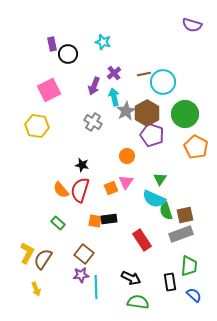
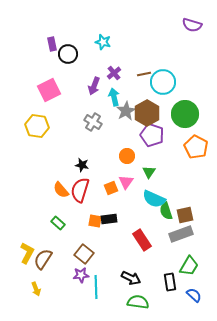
green triangle at (160, 179): moved 11 px left, 7 px up
green trapezoid at (189, 266): rotated 25 degrees clockwise
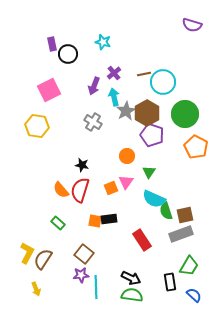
green semicircle at (138, 302): moved 6 px left, 7 px up
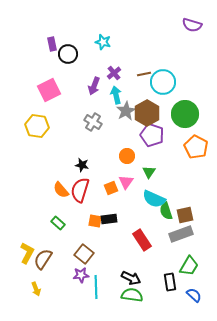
cyan arrow at (114, 97): moved 2 px right, 2 px up
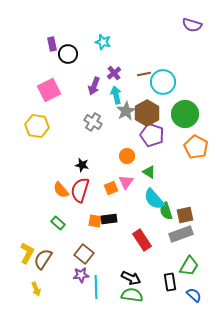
green triangle at (149, 172): rotated 32 degrees counterclockwise
cyan semicircle at (154, 199): rotated 25 degrees clockwise
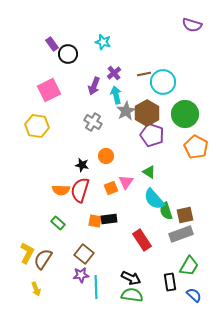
purple rectangle at (52, 44): rotated 24 degrees counterclockwise
orange circle at (127, 156): moved 21 px left
orange semicircle at (61, 190): rotated 48 degrees counterclockwise
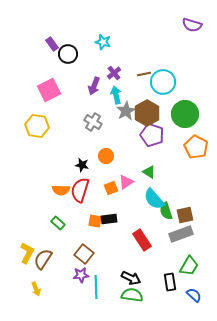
pink triangle at (126, 182): rotated 21 degrees clockwise
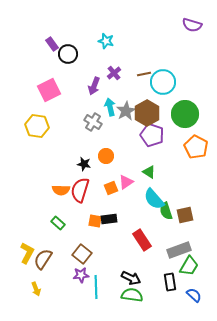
cyan star at (103, 42): moved 3 px right, 1 px up
cyan arrow at (116, 95): moved 6 px left, 12 px down
black star at (82, 165): moved 2 px right, 1 px up
gray rectangle at (181, 234): moved 2 px left, 16 px down
brown square at (84, 254): moved 2 px left
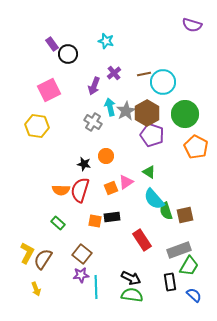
black rectangle at (109, 219): moved 3 px right, 2 px up
